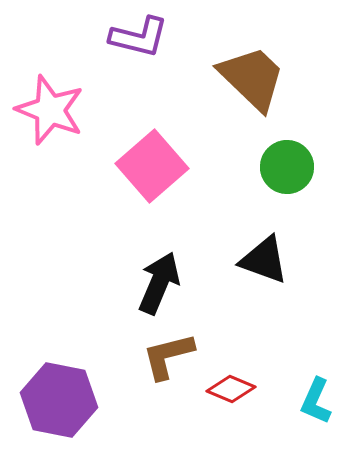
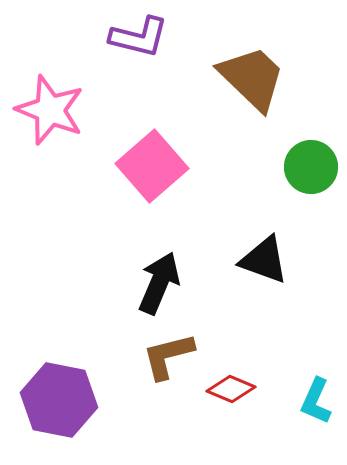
green circle: moved 24 px right
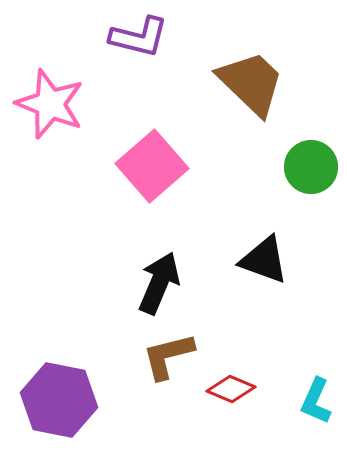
brown trapezoid: moved 1 px left, 5 px down
pink star: moved 6 px up
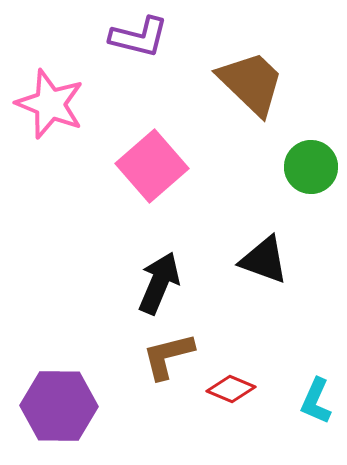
purple hexagon: moved 6 px down; rotated 10 degrees counterclockwise
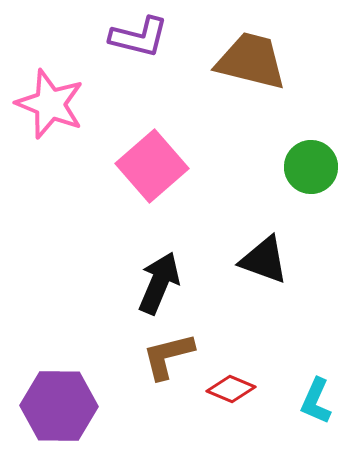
brown trapezoid: moved 22 px up; rotated 30 degrees counterclockwise
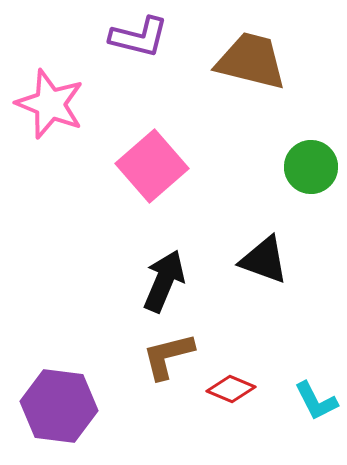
black arrow: moved 5 px right, 2 px up
cyan L-shape: rotated 51 degrees counterclockwise
purple hexagon: rotated 6 degrees clockwise
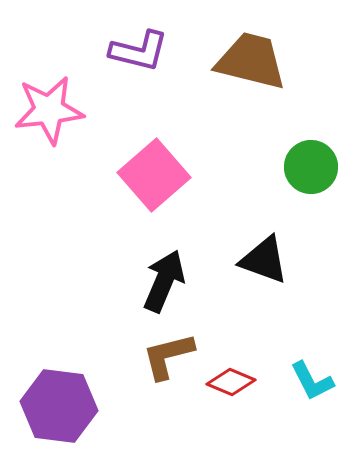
purple L-shape: moved 14 px down
pink star: moved 1 px left, 6 px down; rotated 28 degrees counterclockwise
pink square: moved 2 px right, 9 px down
red diamond: moved 7 px up
cyan L-shape: moved 4 px left, 20 px up
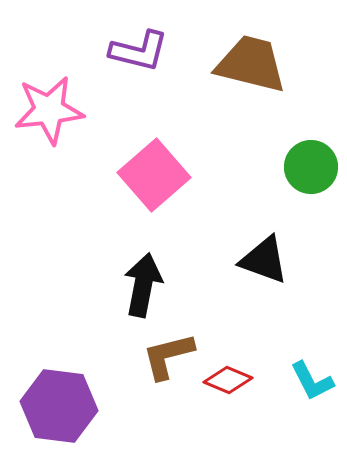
brown trapezoid: moved 3 px down
black arrow: moved 21 px left, 4 px down; rotated 12 degrees counterclockwise
red diamond: moved 3 px left, 2 px up
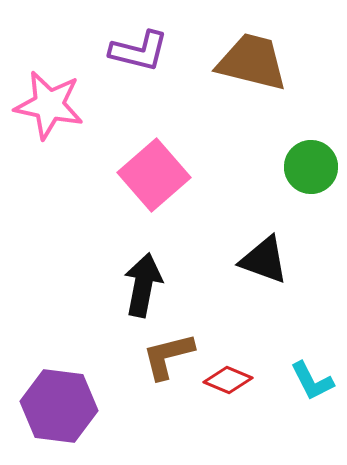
brown trapezoid: moved 1 px right, 2 px up
pink star: moved 5 px up; rotated 18 degrees clockwise
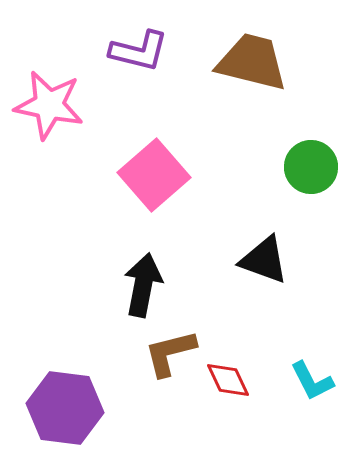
brown L-shape: moved 2 px right, 3 px up
red diamond: rotated 42 degrees clockwise
purple hexagon: moved 6 px right, 2 px down
